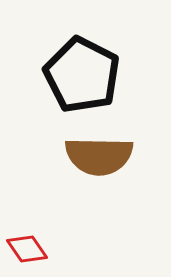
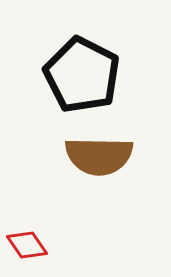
red diamond: moved 4 px up
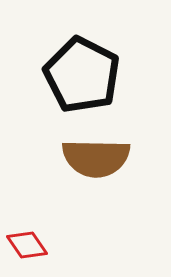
brown semicircle: moved 3 px left, 2 px down
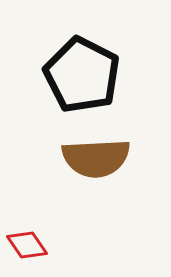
brown semicircle: rotated 4 degrees counterclockwise
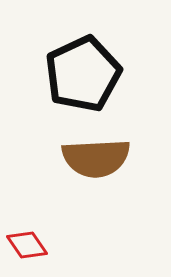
black pentagon: moved 1 px right, 1 px up; rotated 20 degrees clockwise
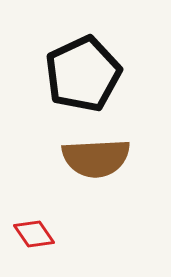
red diamond: moved 7 px right, 11 px up
